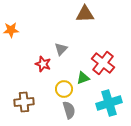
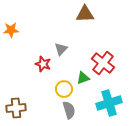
brown cross: moved 8 px left, 6 px down
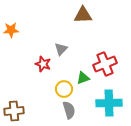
brown triangle: moved 2 px left, 1 px down
red cross: moved 2 px right, 1 px down; rotated 30 degrees clockwise
cyan cross: rotated 15 degrees clockwise
brown cross: moved 2 px left, 3 px down
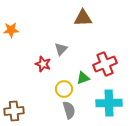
brown triangle: moved 3 px down
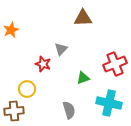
orange star: rotated 21 degrees counterclockwise
red cross: moved 10 px right
yellow circle: moved 37 px left
cyan cross: rotated 15 degrees clockwise
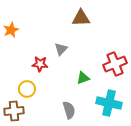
brown triangle: moved 2 px left
red star: moved 3 px left; rotated 14 degrees counterclockwise
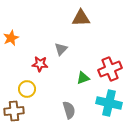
orange star: moved 8 px down
red cross: moved 5 px left, 5 px down
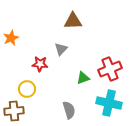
brown triangle: moved 8 px left, 3 px down
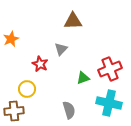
orange star: moved 1 px down
red star: rotated 21 degrees clockwise
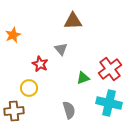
orange star: moved 2 px right, 4 px up
gray triangle: rotated 24 degrees counterclockwise
red cross: rotated 15 degrees counterclockwise
yellow circle: moved 2 px right, 1 px up
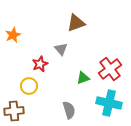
brown triangle: moved 3 px right, 2 px down; rotated 18 degrees counterclockwise
red star: rotated 21 degrees clockwise
yellow circle: moved 2 px up
